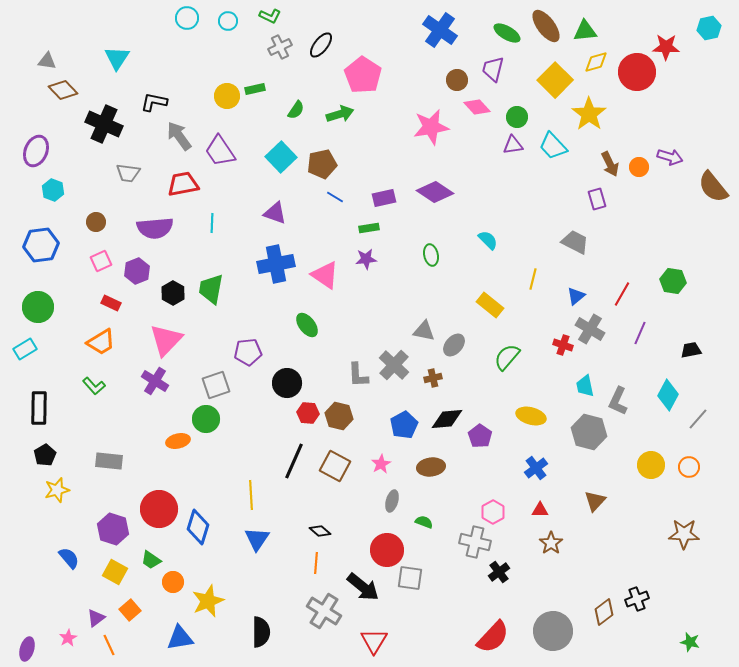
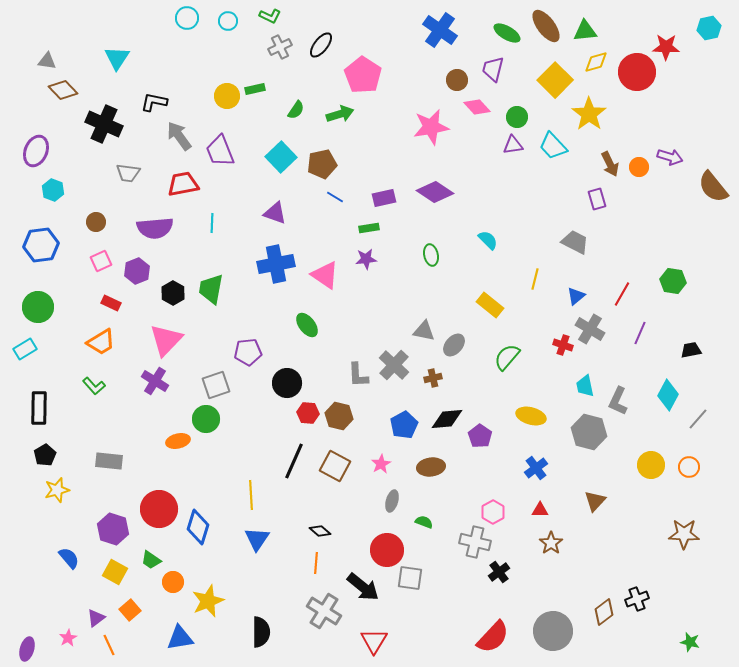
purple trapezoid at (220, 151): rotated 12 degrees clockwise
yellow line at (533, 279): moved 2 px right
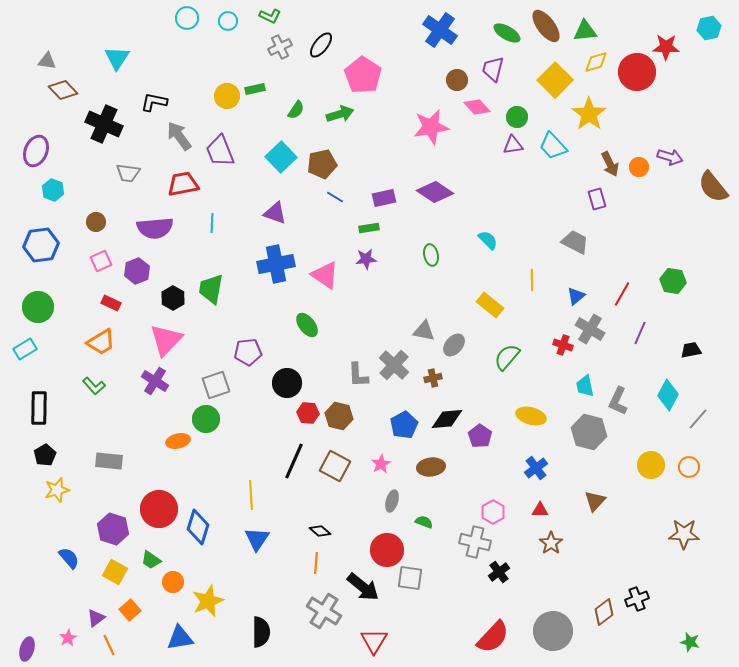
yellow line at (535, 279): moved 3 px left, 1 px down; rotated 15 degrees counterclockwise
black hexagon at (173, 293): moved 5 px down
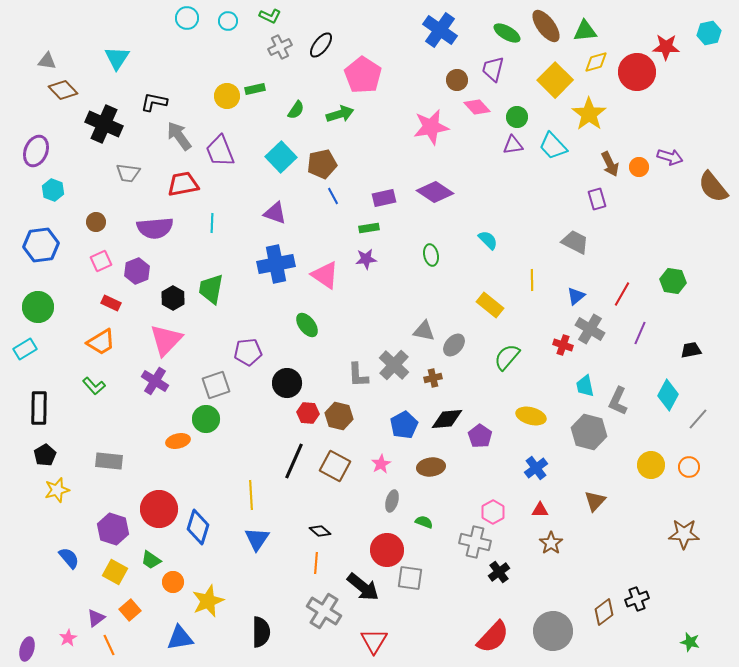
cyan hexagon at (709, 28): moved 5 px down
blue line at (335, 197): moved 2 px left, 1 px up; rotated 30 degrees clockwise
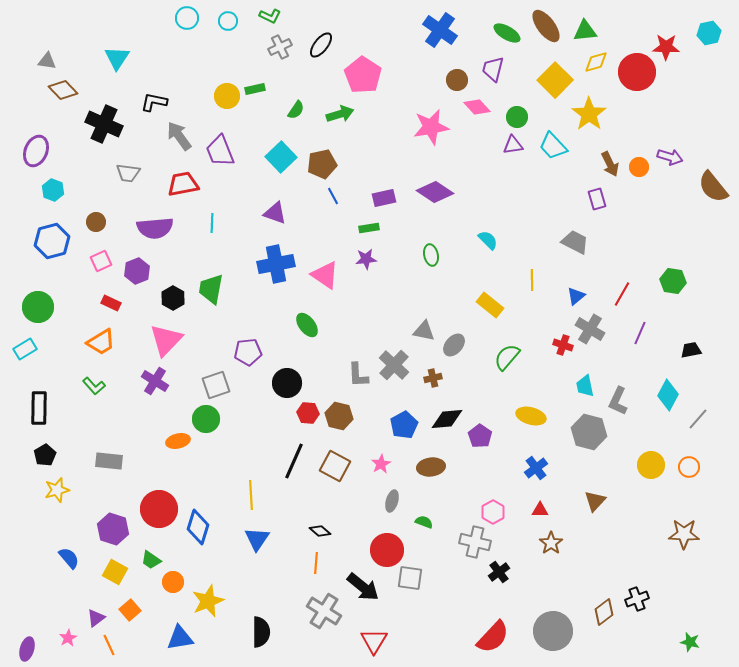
blue hexagon at (41, 245): moved 11 px right, 4 px up; rotated 8 degrees counterclockwise
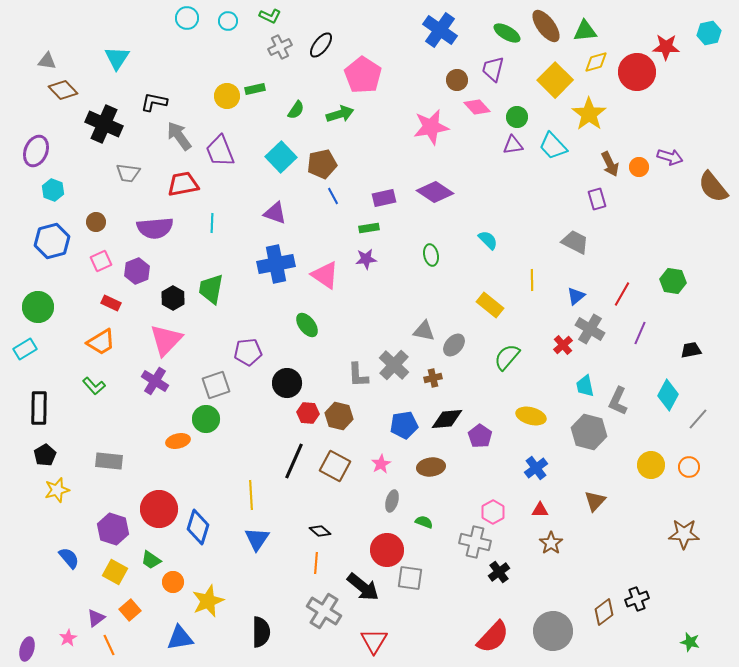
red cross at (563, 345): rotated 30 degrees clockwise
blue pentagon at (404, 425): rotated 20 degrees clockwise
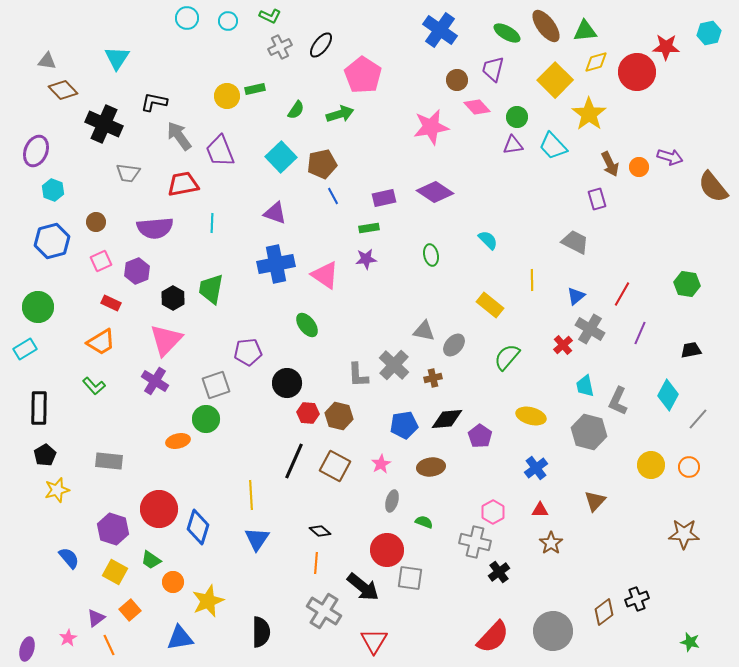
green hexagon at (673, 281): moved 14 px right, 3 px down
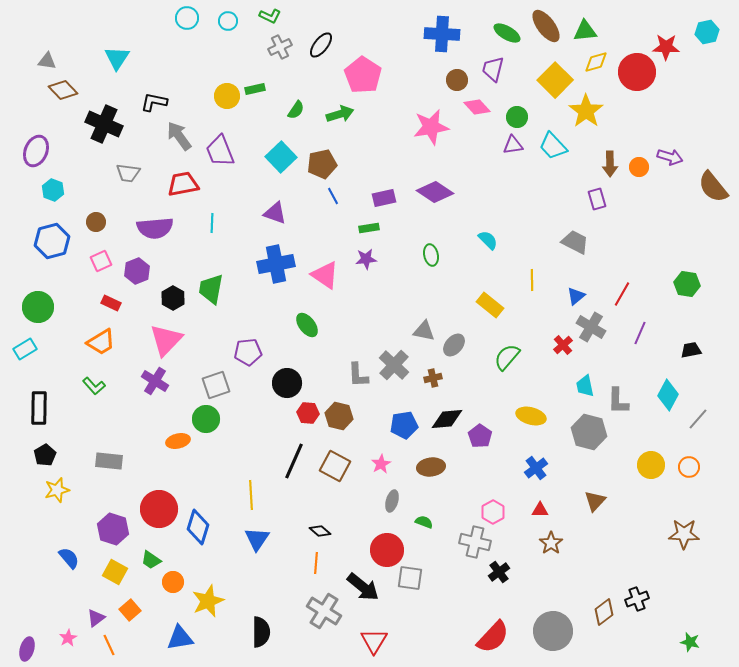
blue cross at (440, 30): moved 2 px right, 4 px down; rotated 32 degrees counterclockwise
cyan hexagon at (709, 33): moved 2 px left, 1 px up
yellow star at (589, 114): moved 3 px left, 3 px up
brown arrow at (610, 164): rotated 25 degrees clockwise
gray cross at (590, 329): moved 1 px right, 2 px up
gray L-shape at (618, 401): rotated 24 degrees counterclockwise
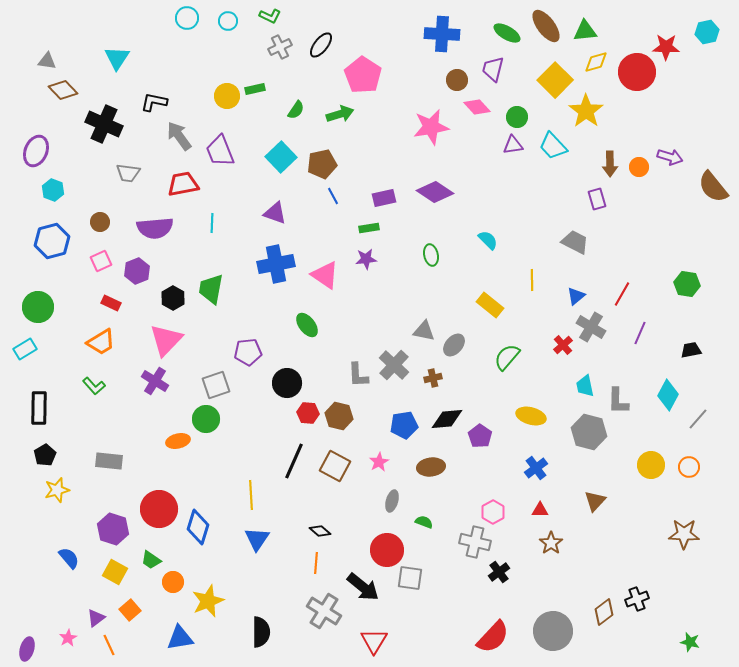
brown circle at (96, 222): moved 4 px right
pink star at (381, 464): moved 2 px left, 2 px up
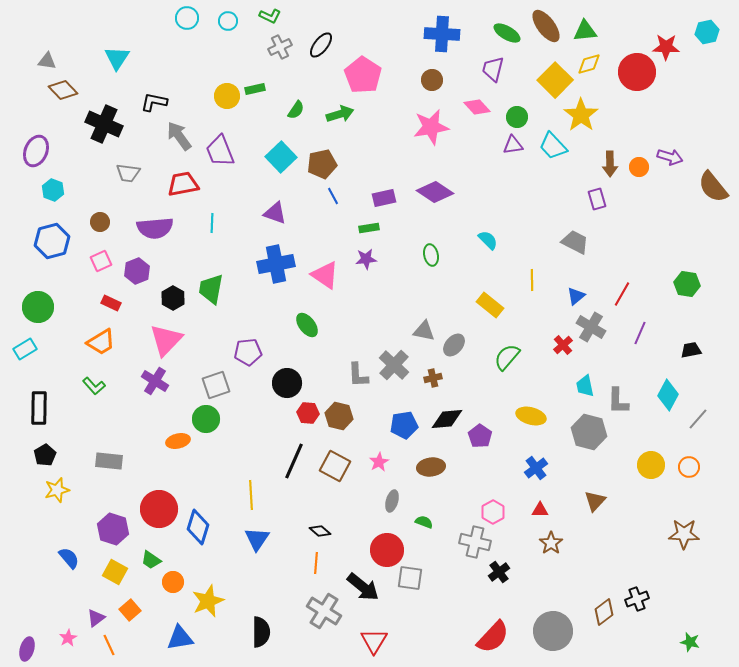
yellow diamond at (596, 62): moved 7 px left, 2 px down
brown circle at (457, 80): moved 25 px left
yellow star at (586, 111): moved 5 px left, 4 px down
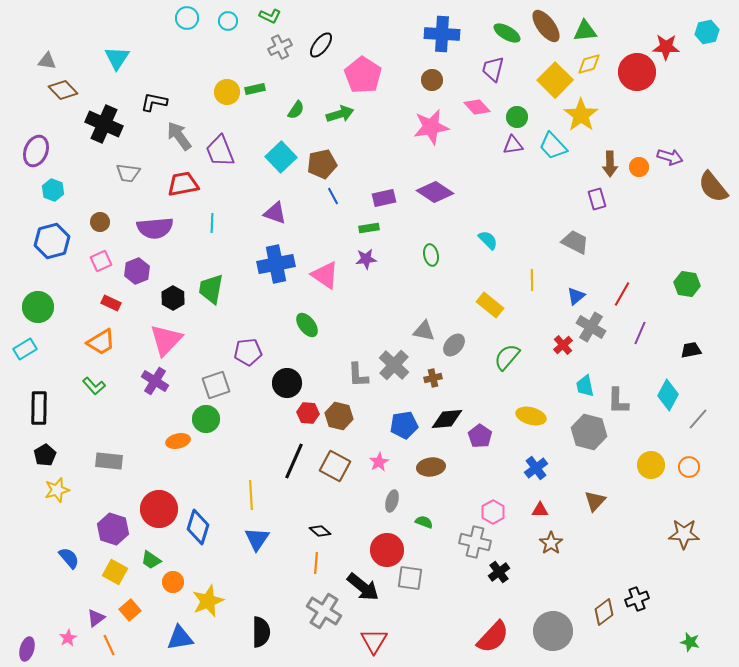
yellow circle at (227, 96): moved 4 px up
